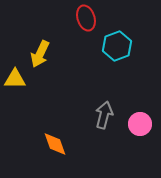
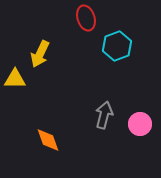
orange diamond: moved 7 px left, 4 px up
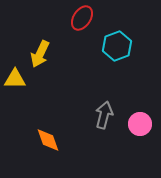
red ellipse: moved 4 px left; rotated 50 degrees clockwise
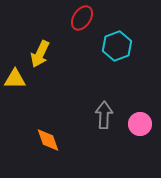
gray arrow: rotated 12 degrees counterclockwise
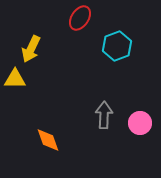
red ellipse: moved 2 px left
yellow arrow: moved 9 px left, 5 px up
pink circle: moved 1 px up
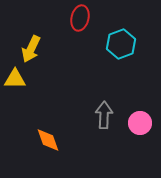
red ellipse: rotated 20 degrees counterclockwise
cyan hexagon: moved 4 px right, 2 px up
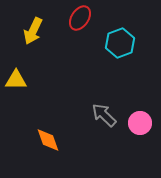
red ellipse: rotated 20 degrees clockwise
cyan hexagon: moved 1 px left, 1 px up
yellow arrow: moved 2 px right, 18 px up
yellow triangle: moved 1 px right, 1 px down
gray arrow: rotated 48 degrees counterclockwise
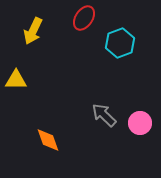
red ellipse: moved 4 px right
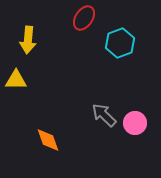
yellow arrow: moved 5 px left, 9 px down; rotated 20 degrees counterclockwise
pink circle: moved 5 px left
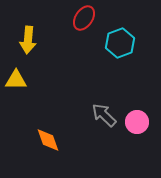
pink circle: moved 2 px right, 1 px up
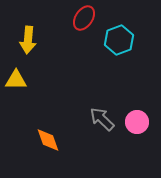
cyan hexagon: moved 1 px left, 3 px up
gray arrow: moved 2 px left, 4 px down
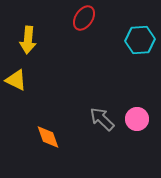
cyan hexagon: moved 21 px right; rotated 16 degrees clockwise
yellow triangle: rotated 25 degrees clockwise
pink circle: moved 3 px up
orange diamond: moved 3 px up
